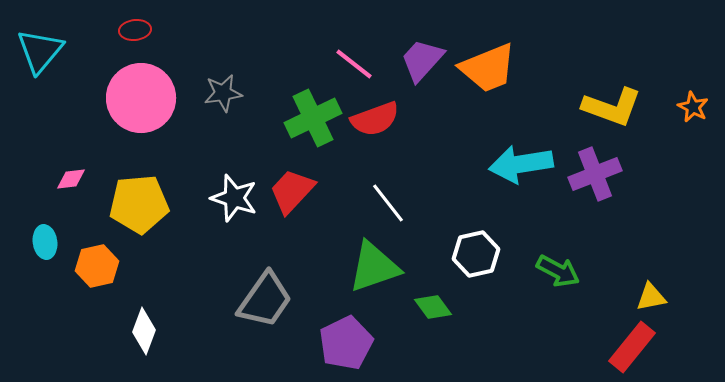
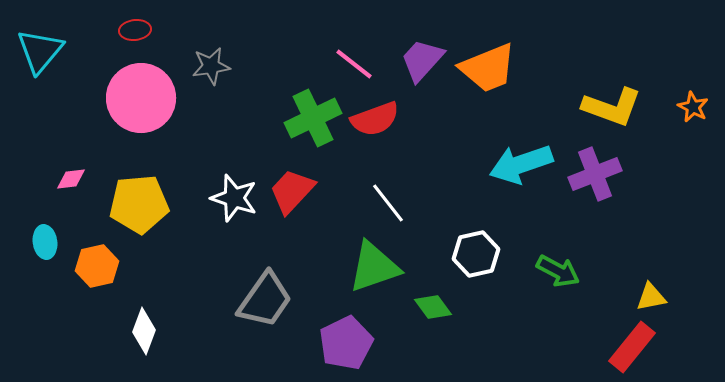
gray star: moved 12 px left, 27 px up
cyan arrow: rotated 10 degrees counterclockwise
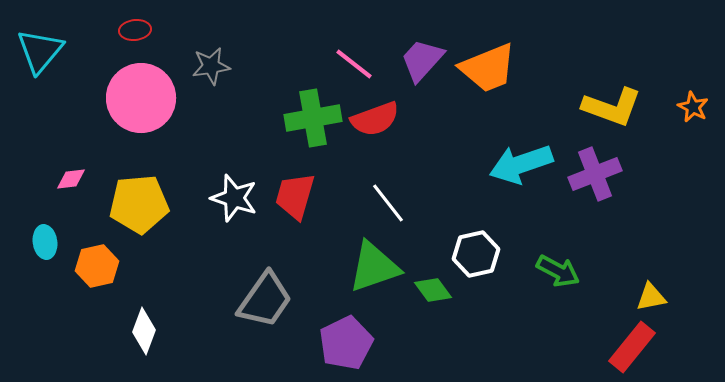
green cross: rotated 16 degrees clockwise
red trapezoid: moved 3 px right, 5 px down; rotated 27 degrees counterclockwise
green diamond: moved 17 px up
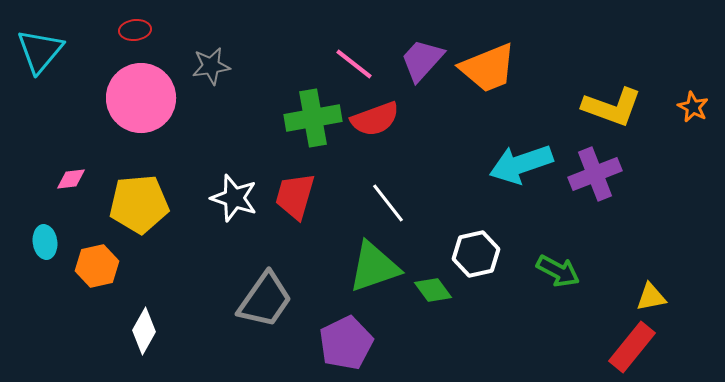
white diamond: rotated 9 degrees clockwise
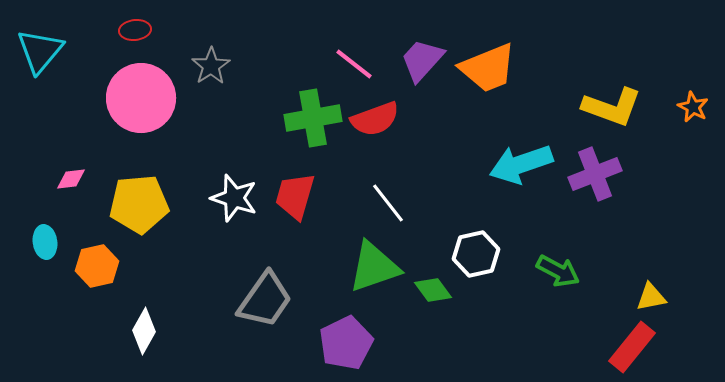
gray star: rotated 24 degrees counterclockwise
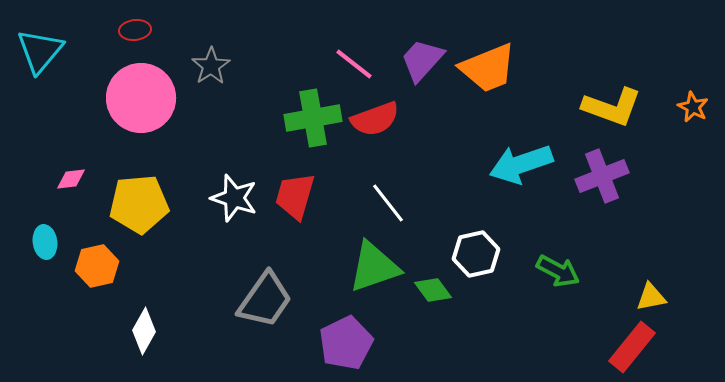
purple cross: moved 7 px right, 2 px down
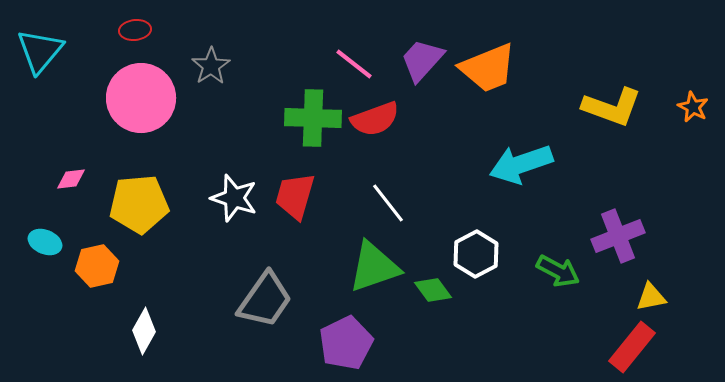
green cross: rotated 12 degrees clockwise
purple cross: moved 16 px right, 60 px down
cyan ellipse: rotated 60 degrees counterclockwise
white hexagon: rotated 15 degrees counterclockwise
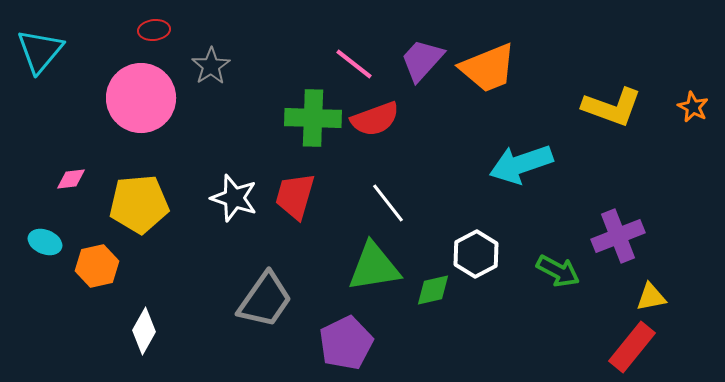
red ellipse: moved 19 px right
green triangle: rotated 10 degrees clockwise
green diamond: rotated 66 degrees counterclockwise
